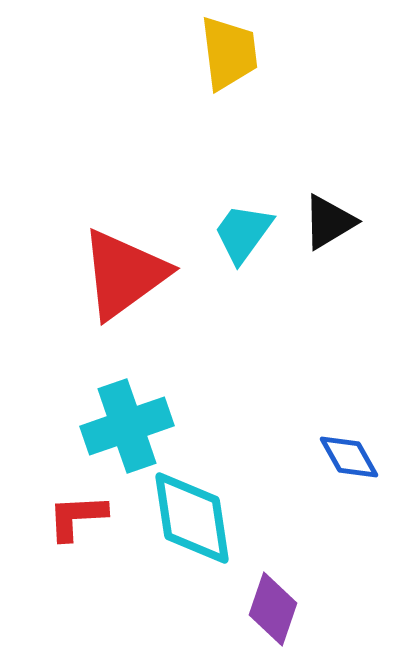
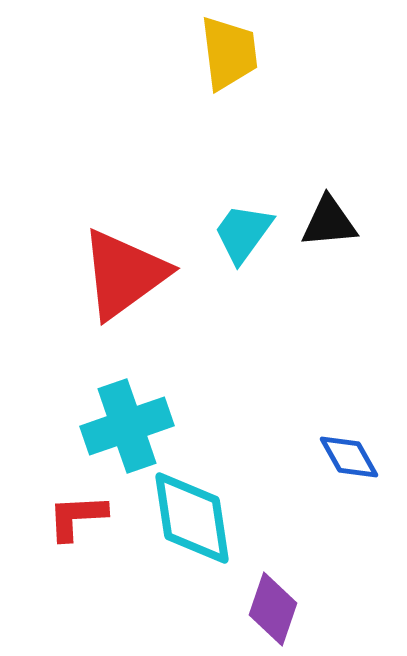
black triangle: rotated 26 degrees clockwise
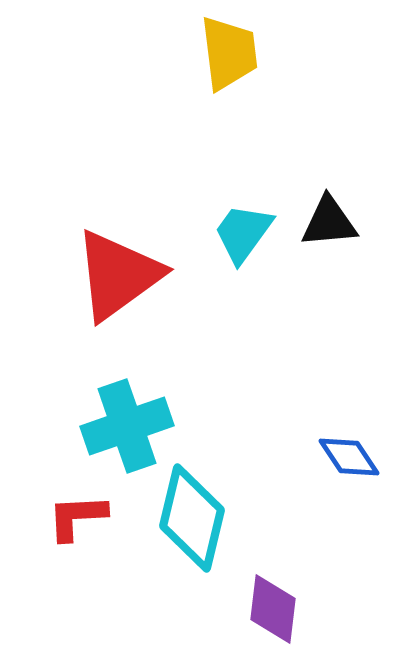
red triangle: moved 6 px left, 1 px down
blue diamond: rotated 4 degrees counterclockwise
cyan diamond: rotated 22 degrees clockwise
purple diamond: rotated 12 degrees counterclockwise
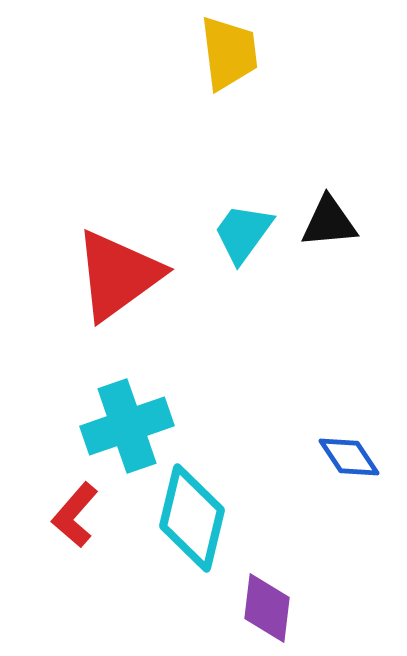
red L-shape: moved 2 px left, 2 px up; rotated 46 degrees counterclockwise
purple diamond: moved 6 px left, 1 px up
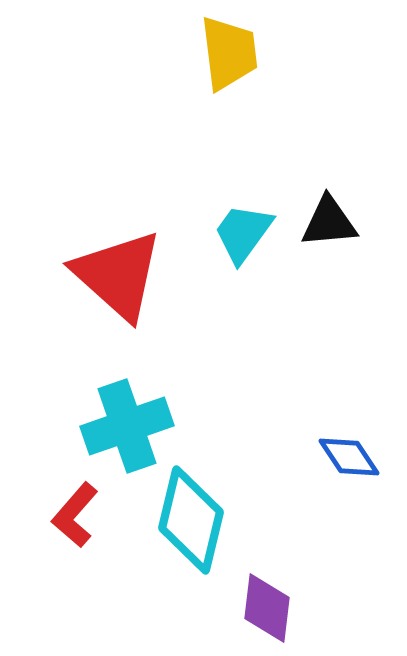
red triangle: rotated 42 degrees counterclockwise
cyan diamond: moved 1 px left, 2 px down
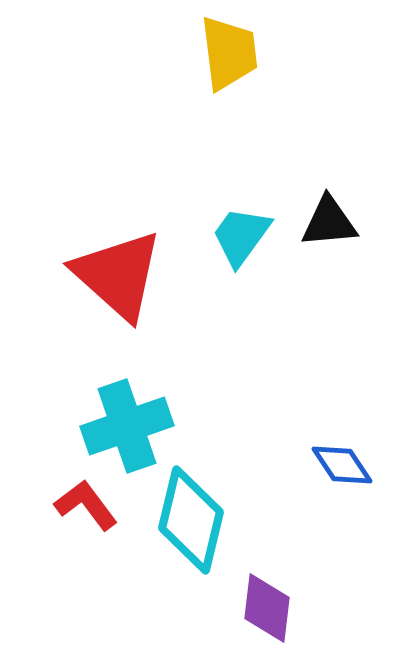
cyan trapezoid: moved 2 px left, 3 px down
blue diamond: moved 7 px left, 8 px down
red L-shape: moved 11 px right, 10 px up; rotated 102 degrees clockwise
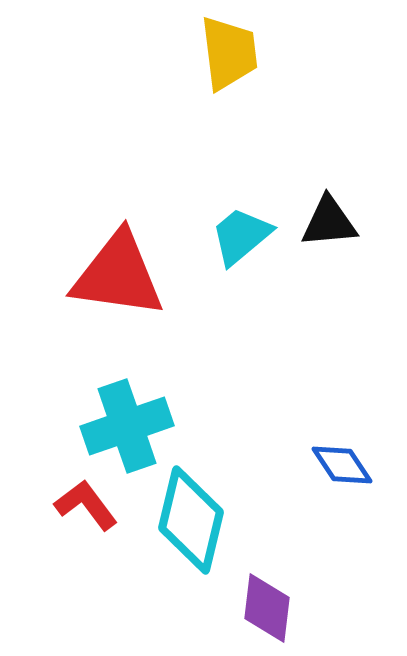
cyan trapezoid: rotated 14 degrees clockwise
red triangle: rotated 34 degrees counterclockwise
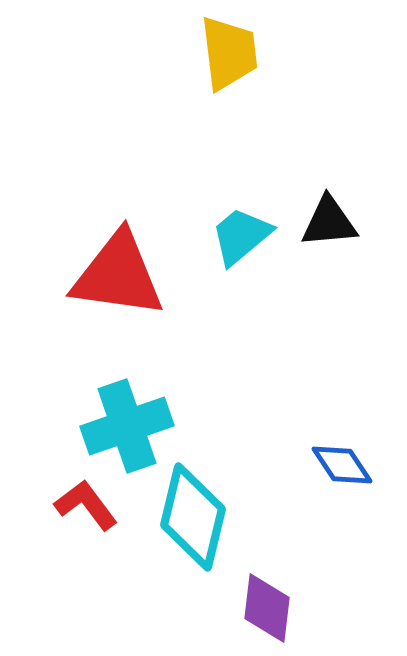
cyan diamond: moved 2 px right, 3 px up
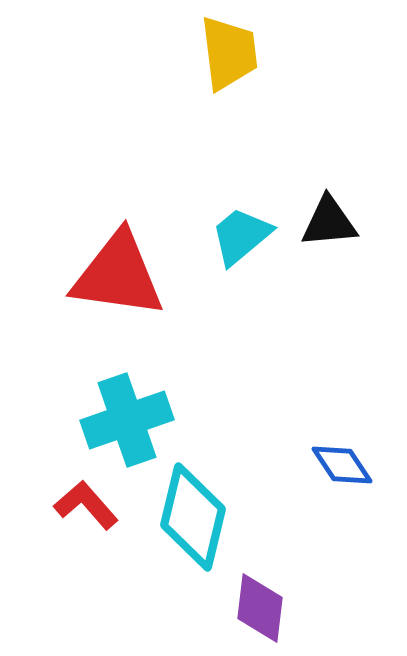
cyan cross: moved 6 px up
red L-shape: rotated 4 degrees counterclockwise
purple diamond: moved 7 px left
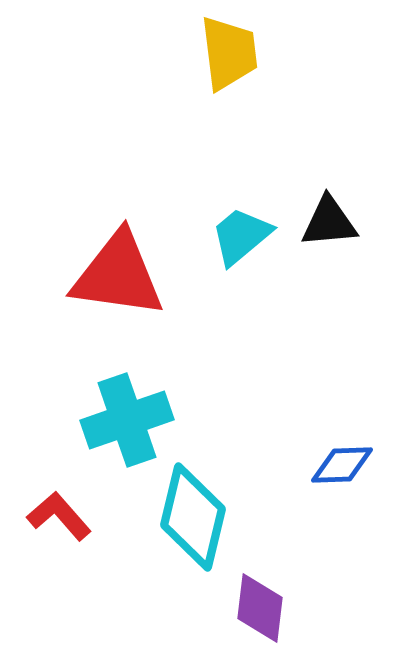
blue diamond: rotated 58 degrees counterclockwise
red L-shape: moved 27 px left, 11 px down
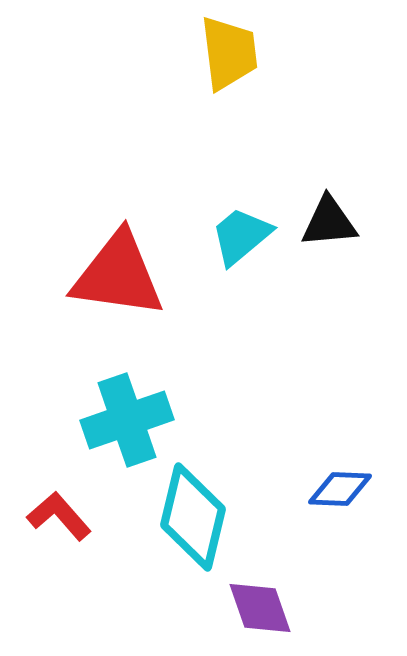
blue diamond: moved 2 px left, 24 px down; rotated 4 degrees clockwise
purple diamond: rotated 26 degrees counterclockwise
